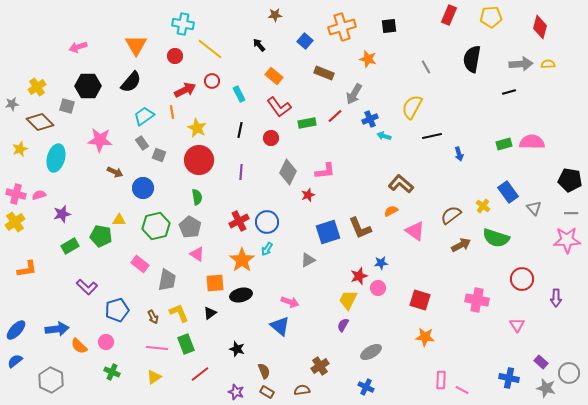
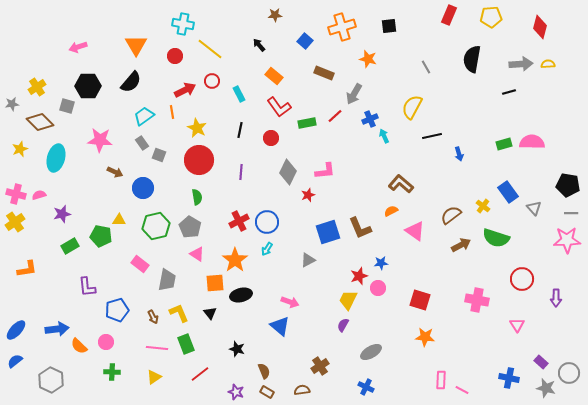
cyan arrow at (384, 136): rotated 48 degrees clockwise
black pentagon at (570, 180): moved 2 px left, 5 px down
orange star at (242, 260): moved 7 px left
purple L-shape at (87, 287): rotated 40 degrees clockwise
black triangle at (210, 313): rotated 32 degrees counterclockwise
green cross at (112, 372): rotated 21 degrees counterclockwise
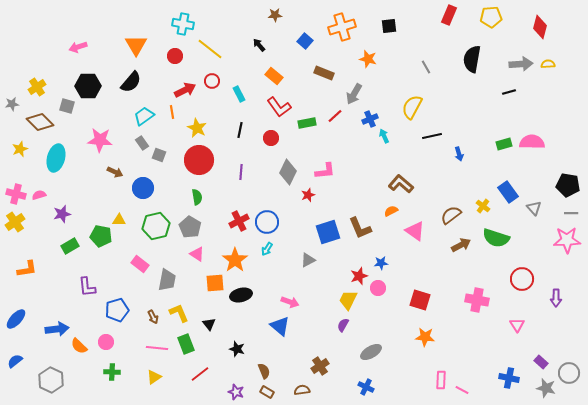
black triangle at (210, 313): moved 1 px left, 11 px down
blue ellipse at (16, 330): moved 11 px up
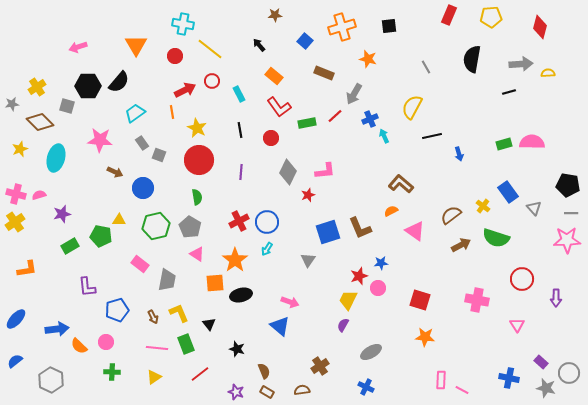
yellow semicircle at (548, 64): moved 9 px down
black semicircle at (131, 82): moved 12 px left
cyan trapezoid at (144, 116): moved 9 px left, 3 px up
black line at (240, 130): rotated 21 degrees counterclockwise
gray triangle at (308, 260): rotated 28 degrees counterclockwise
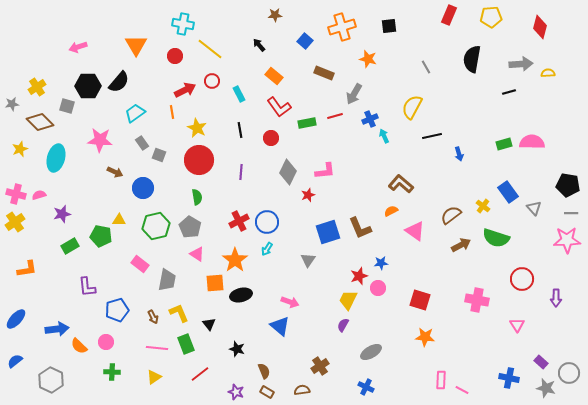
red line at (335, 116): rotated 28 degrees clockwise
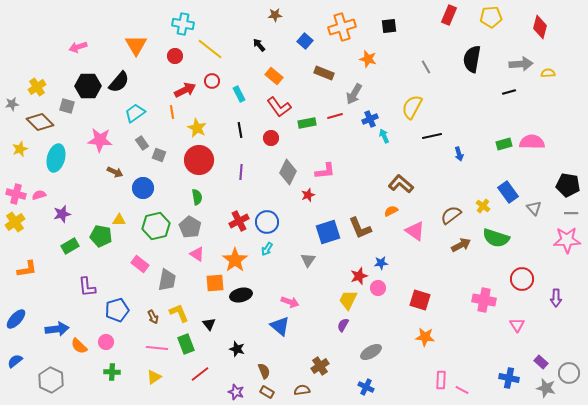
pink cross at (477, 300): moved 7 px right
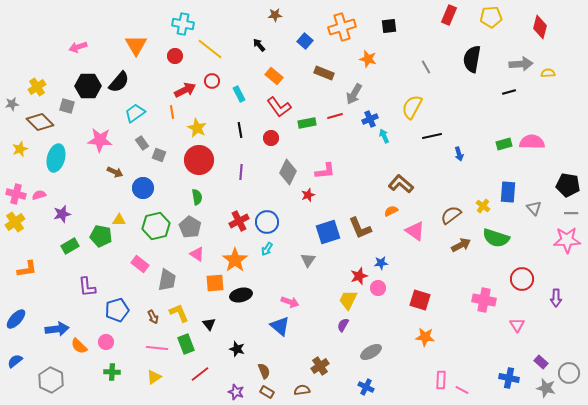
blue rectangle at (508, 192): rotated 40 degrees clockwise
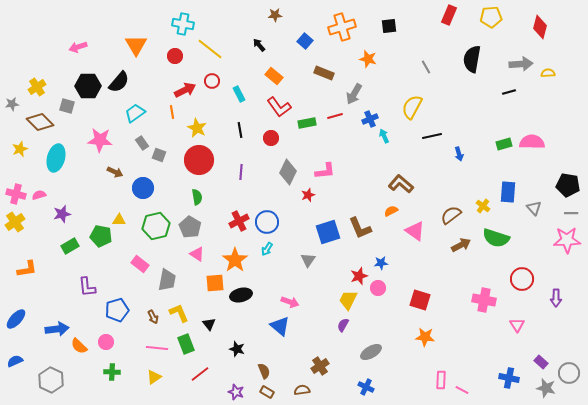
blue semicircle at (15, 361): rotated 14 degrees clockwise
